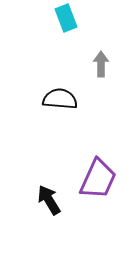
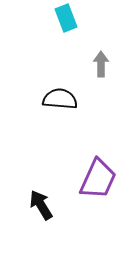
black arrow: moved 8 px left, 5 px down
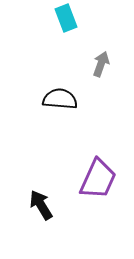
gray arrow: rotated 20 degrees clockwise
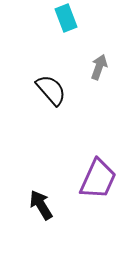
gray arrow: moved 2 px left, 3 px down
black semicircle: moved 9 px left, 9 px up; rotated 44 degrees clockwise
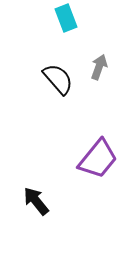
black semicircle: moved 7 px right, 11 px up
purple trapezoid: moved 20 px up; rotated 15 degrees clockwise
black arrow: moved 5 px left, 4 px up; rotated 8 degrees counterclockwise
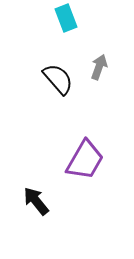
purple trapezoid: moved 13 px left, 1 px down; rotated 9 degrees counterclockwise
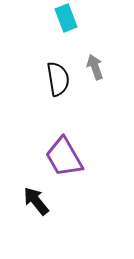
gray arrow: moved 4 px left; rotated 40 degrees counterclockwise
black semicircle: rotated 32 degrees clockwise
purple trapezoid: moved 21 px left, 3 px up; rotated 120 degrees clockwise
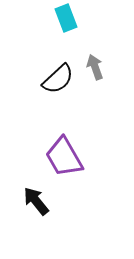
black semicircle: rotated 56 degrees clockwise
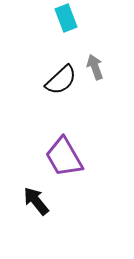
black semicircle: moved 3 px right, 1 px down
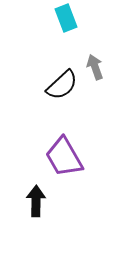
black semicircle: moved 1 px right, 5 px down
black arrow: rotated 40 degrees clockwise
